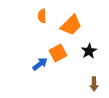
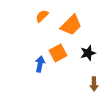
orange semicircle: rotated 48 degrees clockwise
black star: moved 1 px left, 2 px down; rotated 14 degrees clockwise
blue arrow: rotated 42 degrees counterclockwise
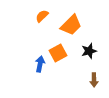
black star: moved 1 px right, 2 px up
brown arrow: moved 4 px up
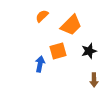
orange square: moved 2 px up; rotated 12 degrees clockwise
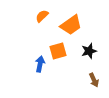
orange trapezoid: rotated 10 degrees clockwise
brown arrow: rotated 24 degrees counterclockwise
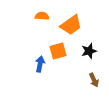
orange semicircle: rotated 48 degrees clockwise
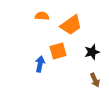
black star: moved 3 px right, 1 px down
brown arrow: moved 1 px right
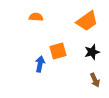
orange semicircle: moved 6 px left, 1 px down
orange trapezoid: moved 16 px right, 4 px up
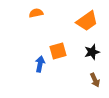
orange semicircle: moved 4 px up; rotated 16 degrees counterclockwise
